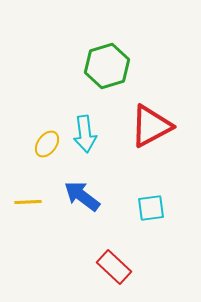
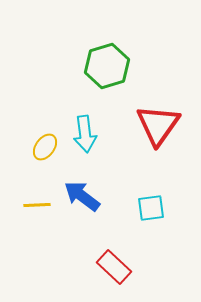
red triangle: moved 7 px right, 1 px up; rotated 27 degrees counterclockwise
yellow ellipse: moved 2 px left, 3 px down
yellow line: moved 9 px right, 3 px down
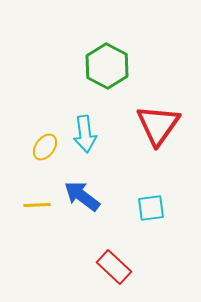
green hexagon: rotated 15 degrees counterclockwise
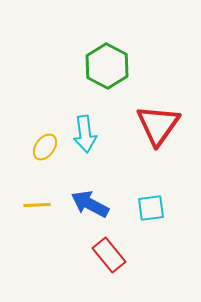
blue arrow: moved 8 px right, 8 px down; rotated 9 degrees counterclockwise
red rectangle: moved 5 px left, 12 px up; rotated 8 degrees clockwise
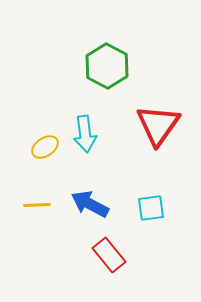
yellow ellipse: rotated 20 degrees clockwise
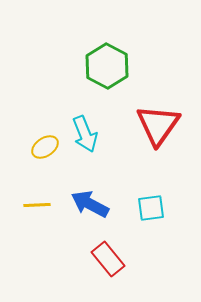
cyan arrow: rotated 15 degrees counterclockwise
red rectangle: moved 1 px left, 4 px down
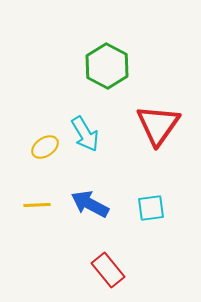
cyan arrow: rotated 9 degrees counterclockwise
red rectangle: moved 11 px down
